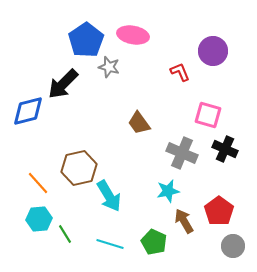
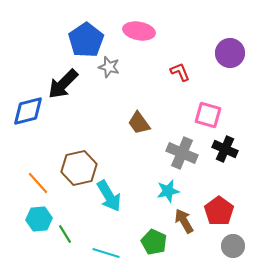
pink ellipse: moved 6 px right, 4 px up
purple circle: moved 17 px right, 2 px down
cyan line: moved 4 px left, 9 px down
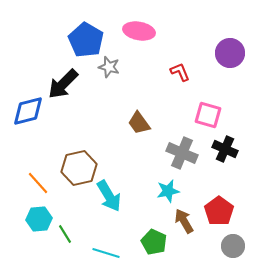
blue pentagon: rotated 8 degrees counterclockwise
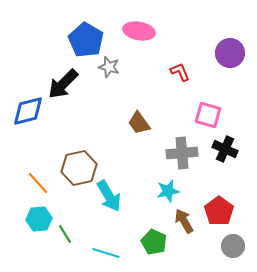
gray cross: rotated 28 degrees counterclockwise
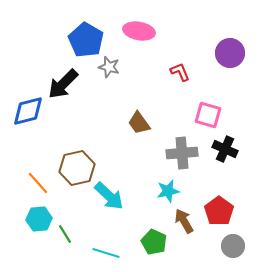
brown hexagon: moved 2 px left
cyan arrow: rotated 16 degrees counterclockwise
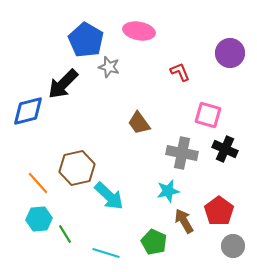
gray cross: rotated 16 degrees clockwise
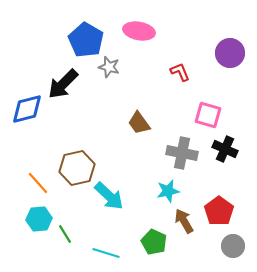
blue diamond: moved 1 px left, 2 px up
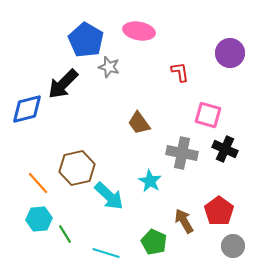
red L-shape: rotated 15 degrees clockwise
cyan star: moved 18 px left, 10 px up; rotated 30 degrees counterclockwise
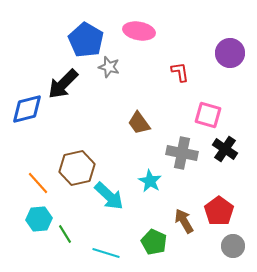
black cross: rotated 10 degrees clockwise
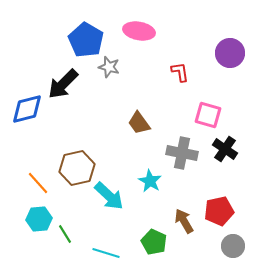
red pentagon: rotated 24 degrees clockwise
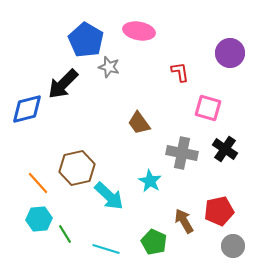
pink square: moved 7 px up
cyan line: moved 4 px up
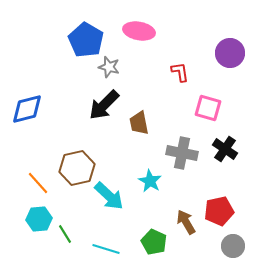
black arrow: moved 41 px right, 21 px down
brown trapezoid: rotated 25 degrees clockwise
brown arrow: moved 2 px right, 1 px down
